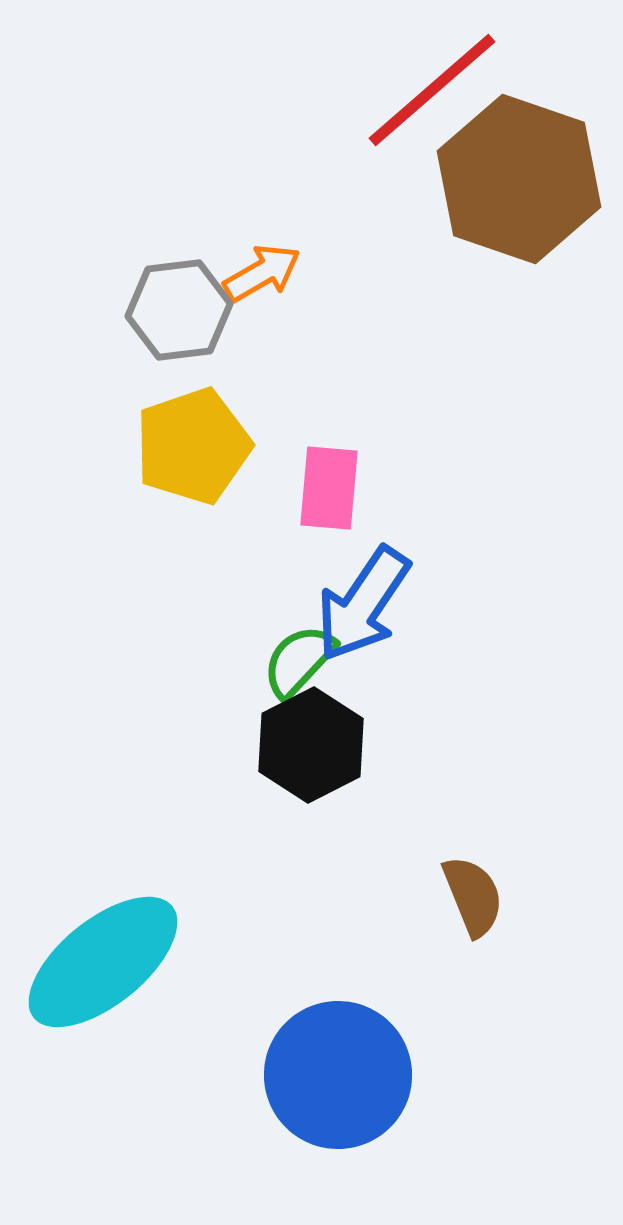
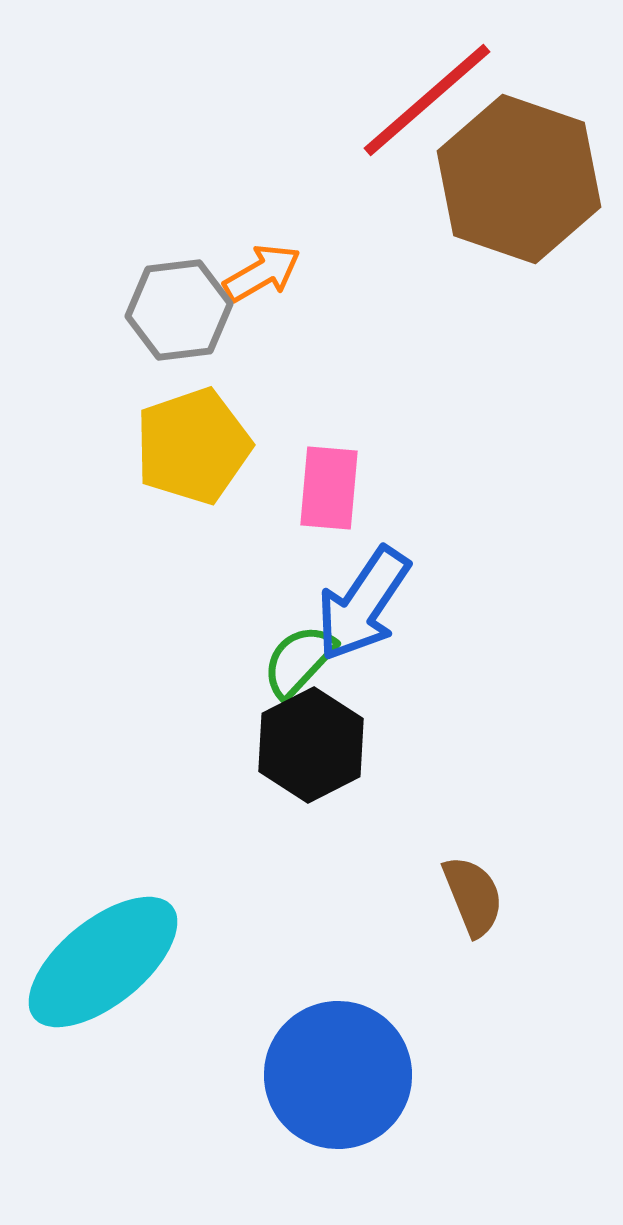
red line: moved 5 px left, 10 px down
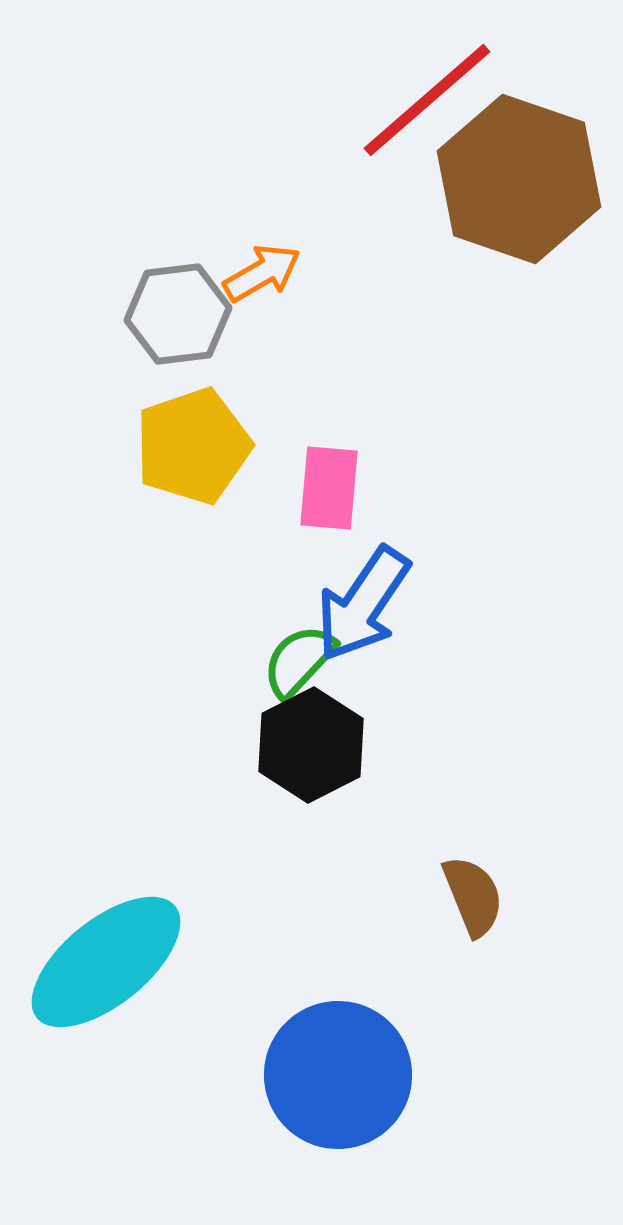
gray hexagon: moved 1 px left, 4 px down
cyan ellipse: moved 3 px right
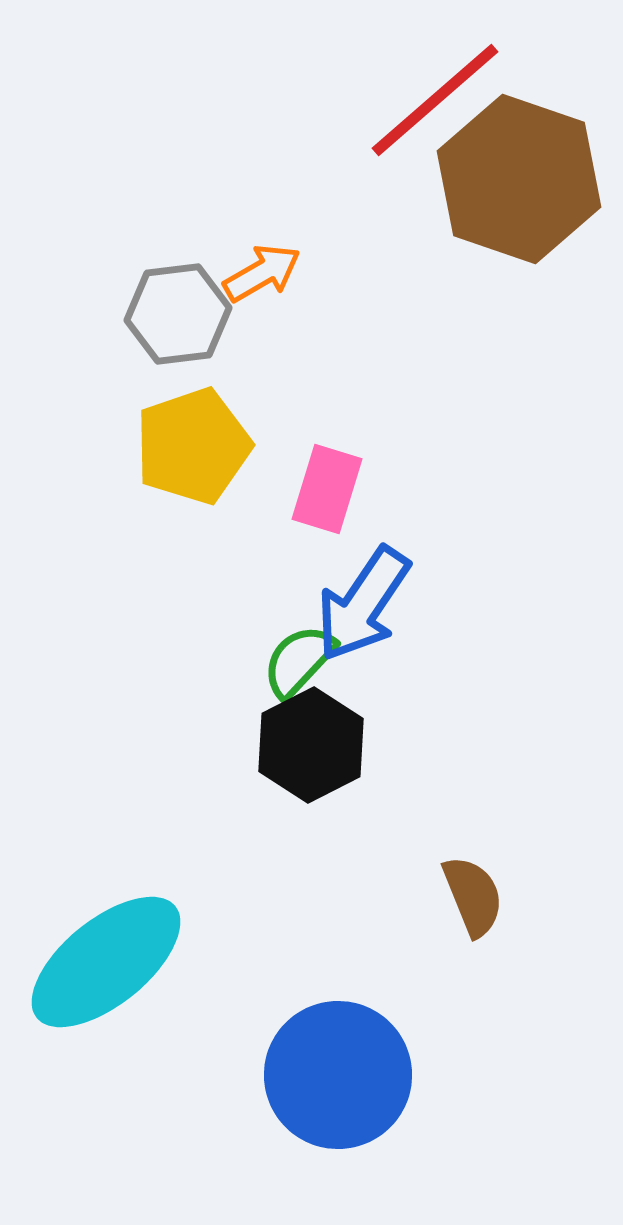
red line: moved 8 px right
pink rectangle: moved 2 px left, 1 px down; rotated 12 degrees clockwise
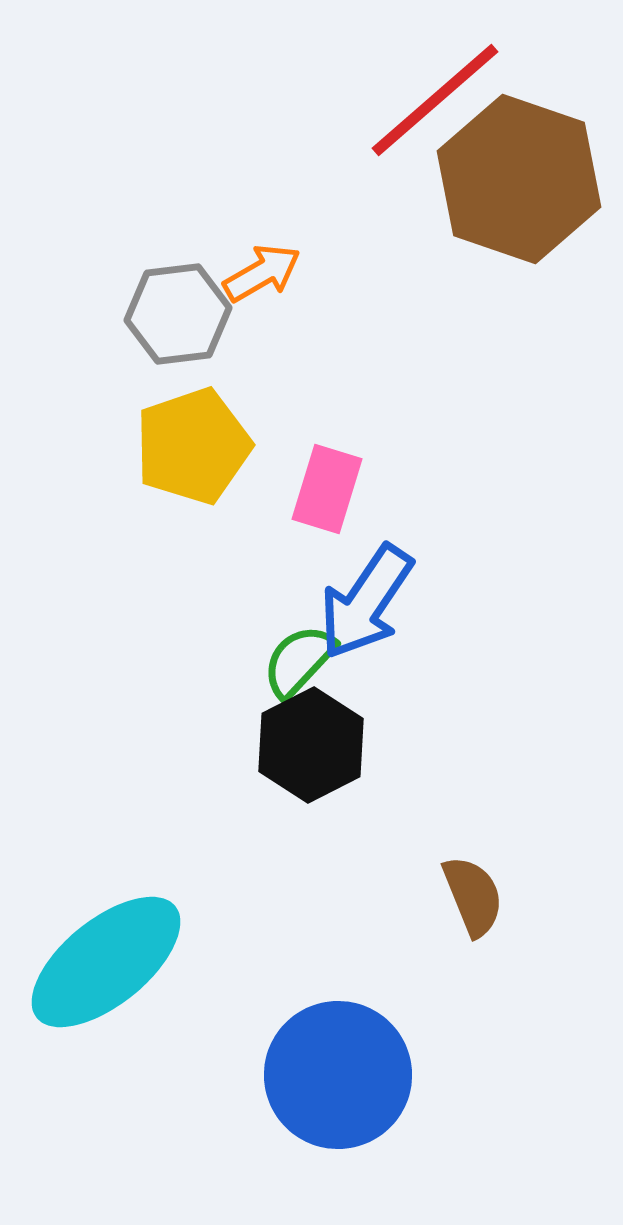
blue arrow: moved 3 px right, 2 px up
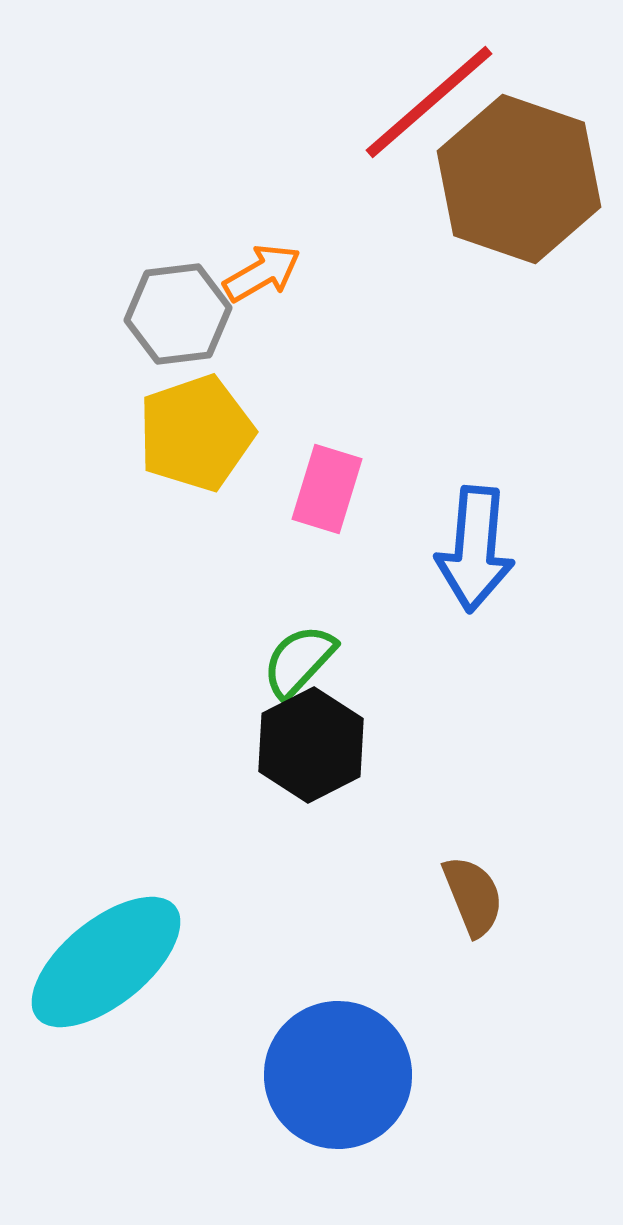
red line: moved 6 px left, 2 px down
yellow pentagon: moved 3 px right, 13 px up
blue arrow: moved 109 px right, 53 px up; rotated 29 degrees counterclockwise
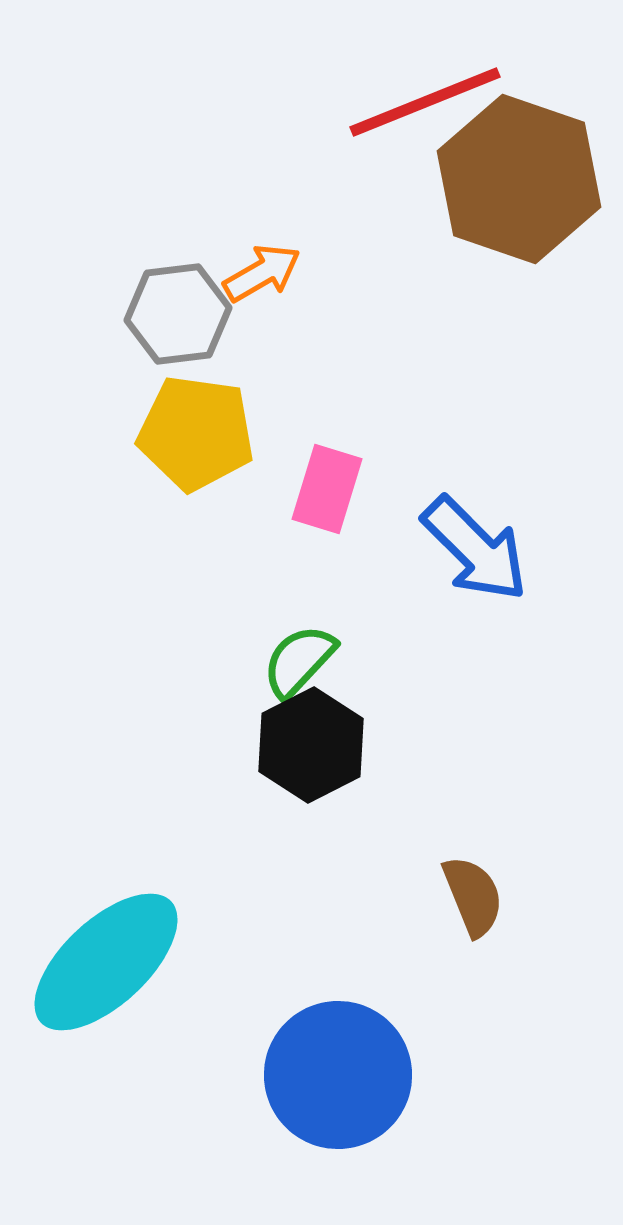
red line: moved 4 px left; rotated 19 degrees clockwise
yellow pentagon: rotated 27 degrees clockwise
blue arrow: rotated 50 degrees counterclockwise
cyan ellipse: rotated 4 degrees counterclockwise
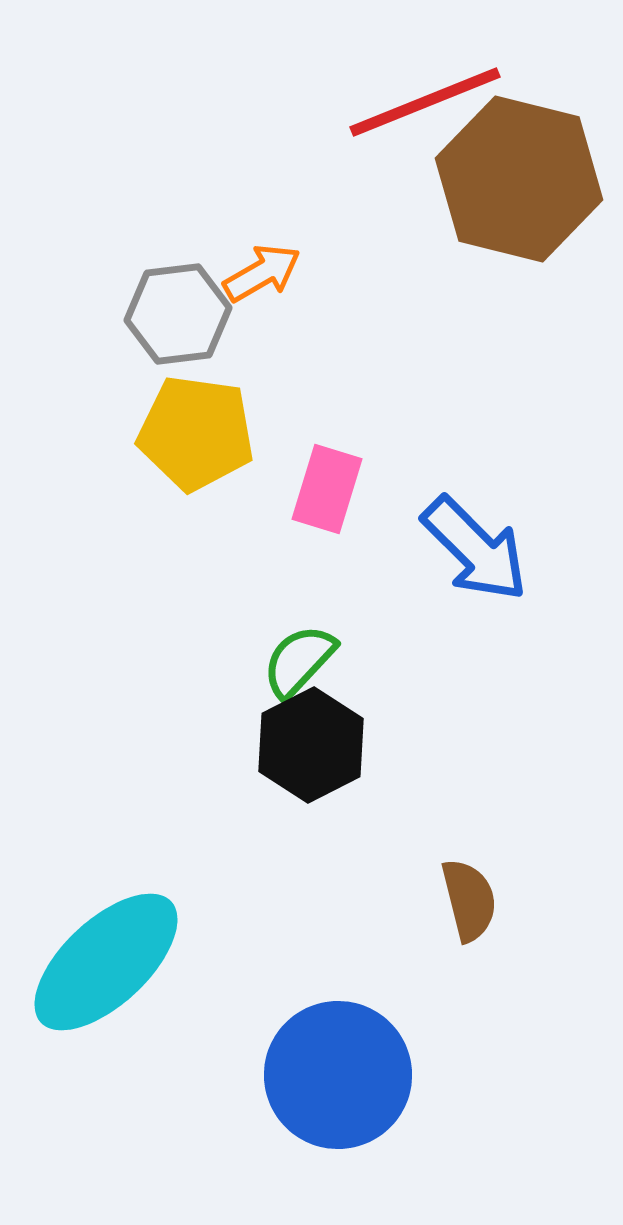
brown hexagon: rotated 5 degrees counterclockwise
brown semicircle: moved 4 px left, 4 px down; rotated 8 degrees clockwise
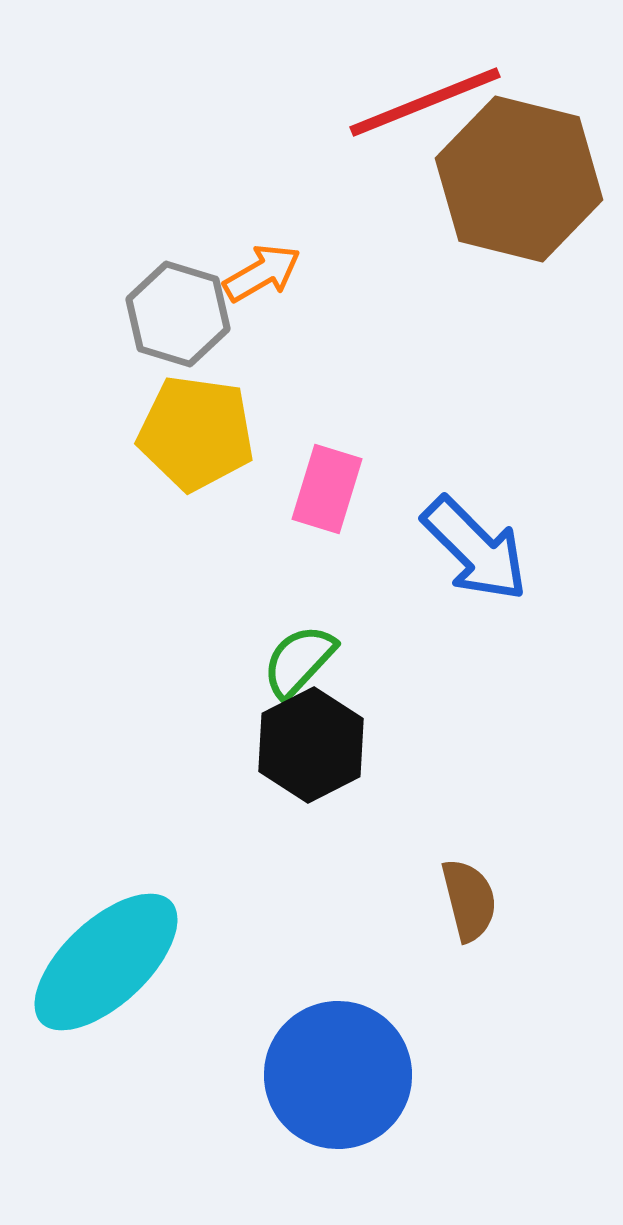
gray hexagon: rotated 24 degrees clockwise
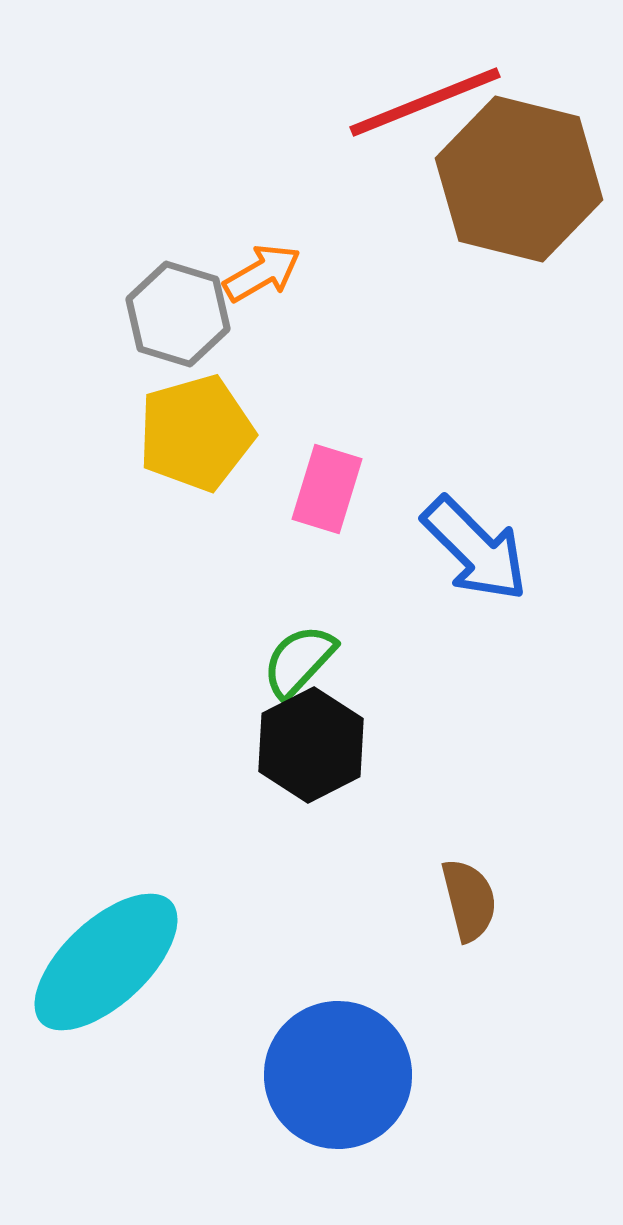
yellow pentagon: rotated 24 degrees counterclockwise
